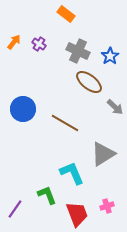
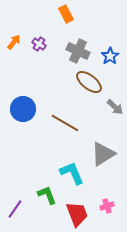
orange rectangle: rotated 24 degrees clockwise
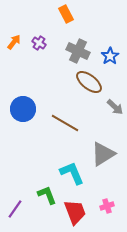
purple cross: moved 1 px up
red trapezoid: moved 2 px left, 2 px up
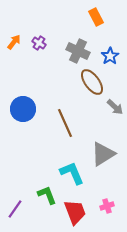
orange rectangle: moved 30 px right, 3 px down
brown ellipse: moved 3 px right; rotated 16 degrees clockwise
brown line: rotated 36 degrees clockwise
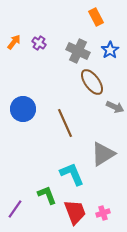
blue star: moved 6 px up
gray arrow: rotated 18 degrees counterclockwise
cyan L-shape: moved 1 px down
pink cross: moved 4 px left, 7 px down
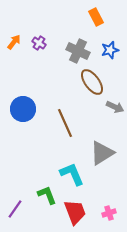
blue star: rotated 18 degrees clockwise
gray triangle: moved 1 px left, 1 px up
pink cross: moved 6 px right
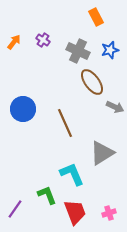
purple cross: moved 4 px right, 3 px up
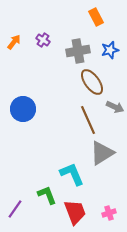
gray cross: rotated 35 degrees counterclockwise
brown line: moved 23 px right, 3 px up
